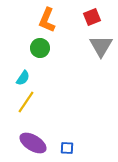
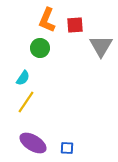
red square: moved 17 px left, 8 px down; rotated 18 degrees clockwise
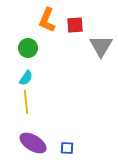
green circle: moved 12 px left
cyan semicircle: moved 3 px right
yellow line: rotated 40 degrees counterclockwise
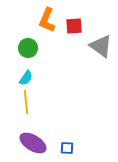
red square: moved 1 px left, 1 px down
gray triangle: rotated 25 degrees counterclockwise
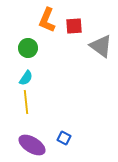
purple ellipse: moved 1 px left, 2 px down
blue square: moved 3 px left, 10 px up; rotated 24 degrees clockwise
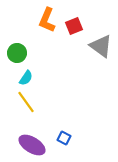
red square: rotated 18 degrees counterclockwise
green circle: moved 11 px left, 5 px down
yellow line: rotated 30 degrees counterclockwise
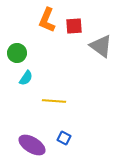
red square: rotated 18 degrees clockwise
yellow line: moved 28 px right, 1 px up; rotated 50 degrees counterclockwise
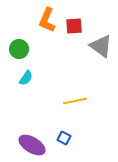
green circle: moved 2 px right, 4 px up
yellow line: moved 21 px right; rotated 15 degrees counterclockwise
